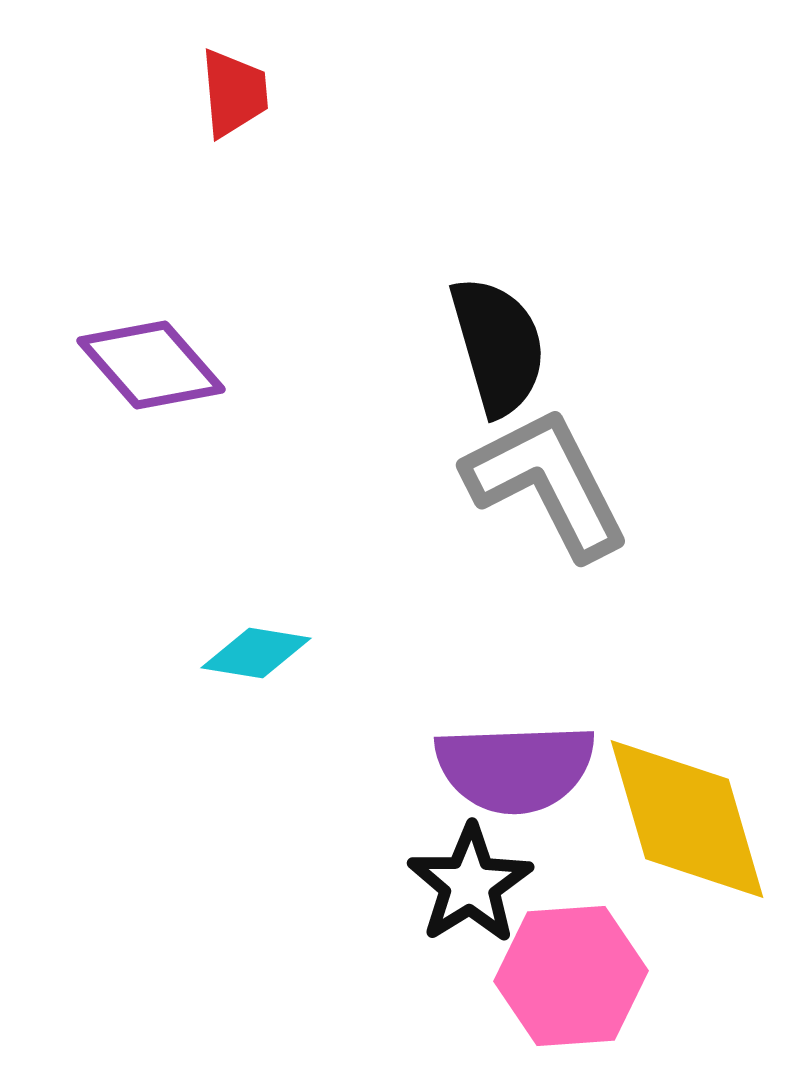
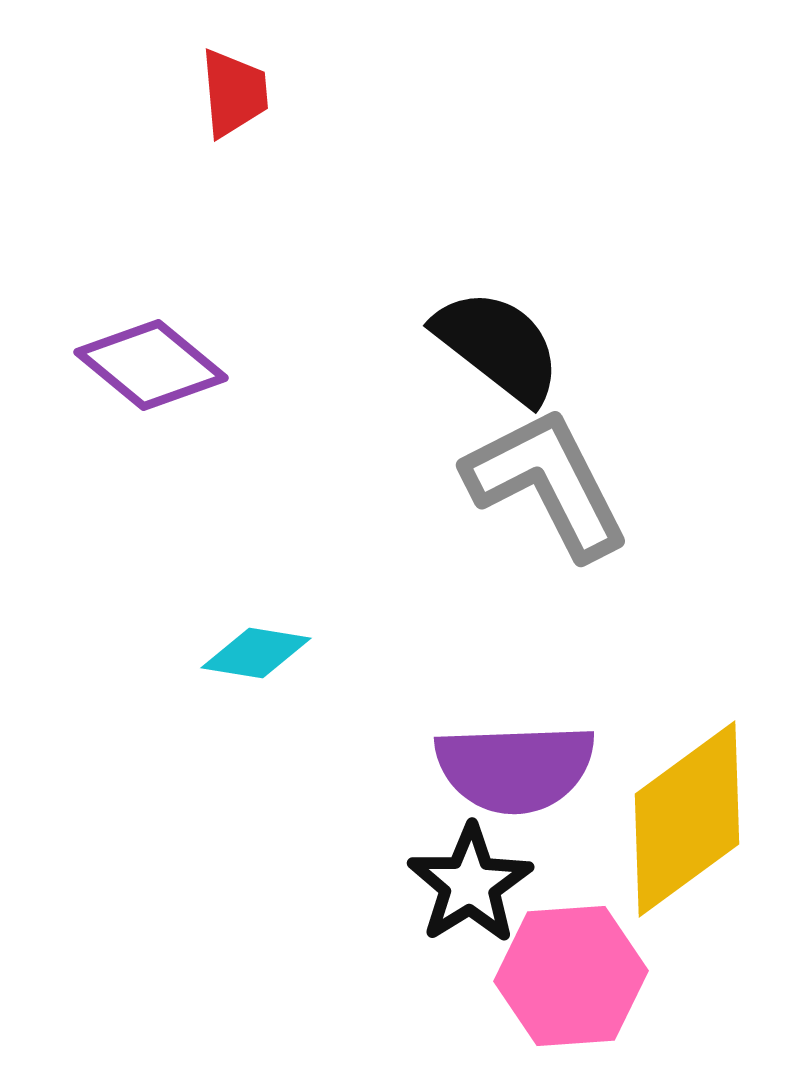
black semicircle: rotated 36 degrees counterclockwise
purple diamond: rotated 9 degrees counterclockwise
yellow diamond: rotated 70 degrees clockwise
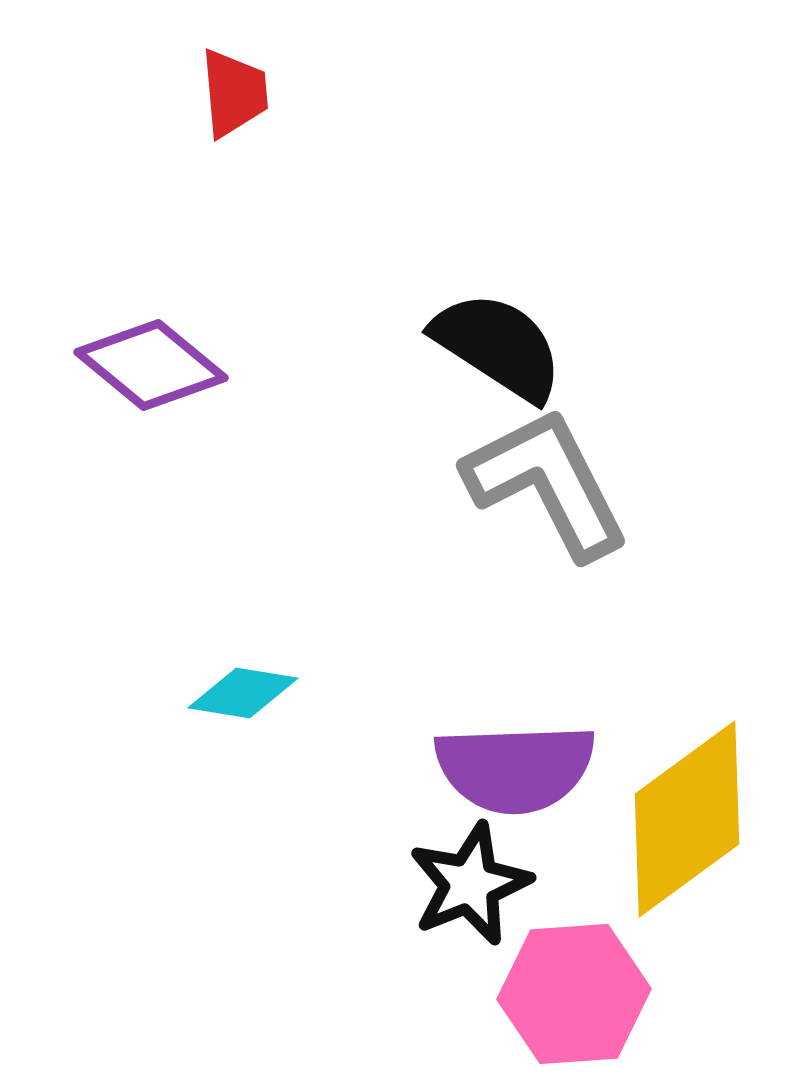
black semicircle: rotated 5 degrees counterclockwise
cyan diamond: moved 13 px left, 40 px down
black star: rotated 10 degrees clockwise
pink hexagon: moved 3 px right, 18 px down
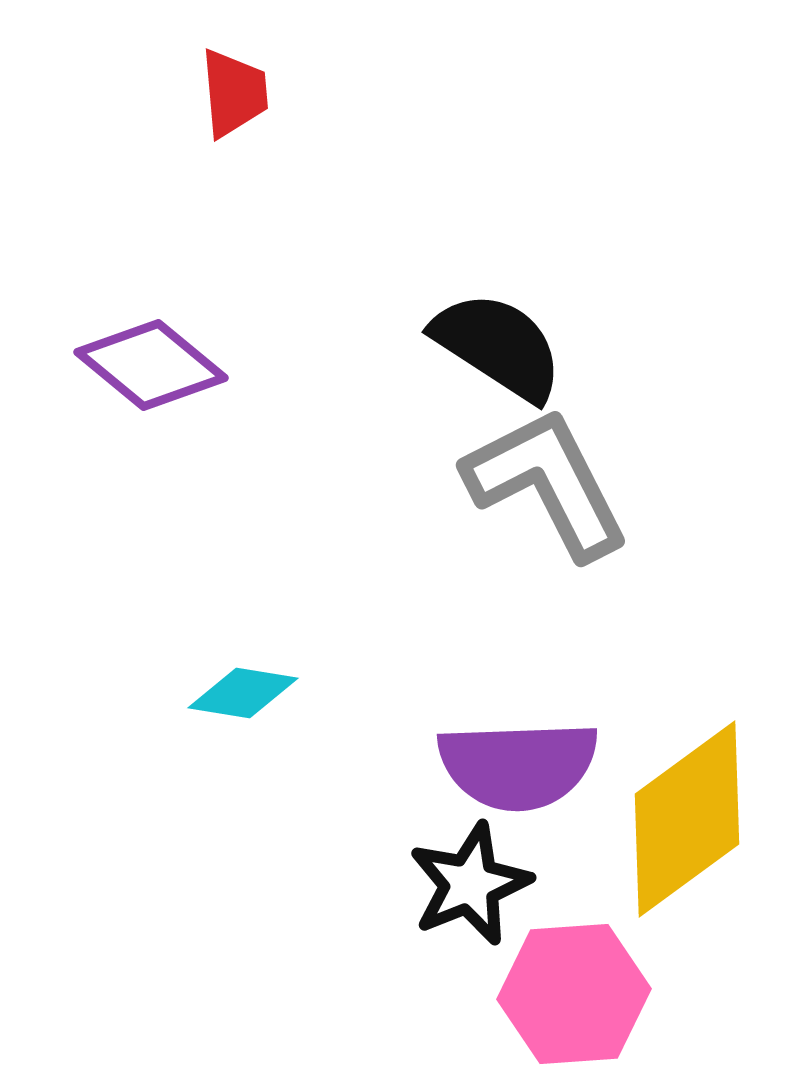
purple semicircle: moved 3 px right, 3 px up
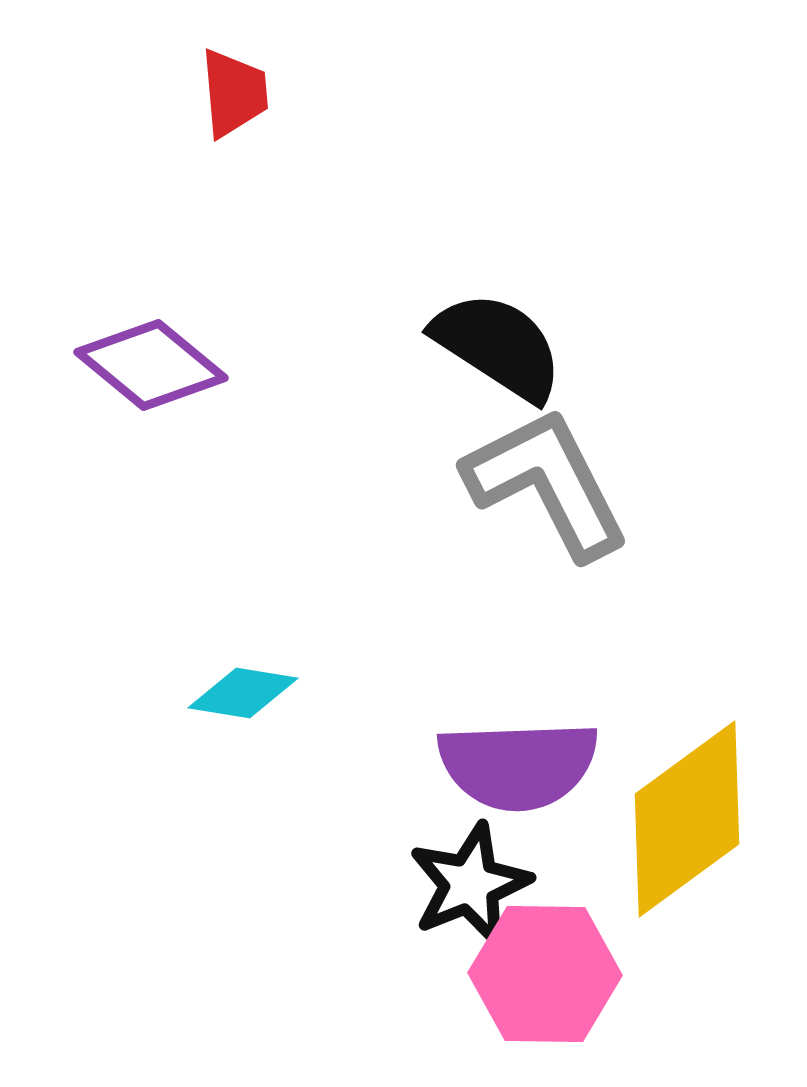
pink hexagon: moved 29 px left, 20 px up; rotated 5 degrees clockwise
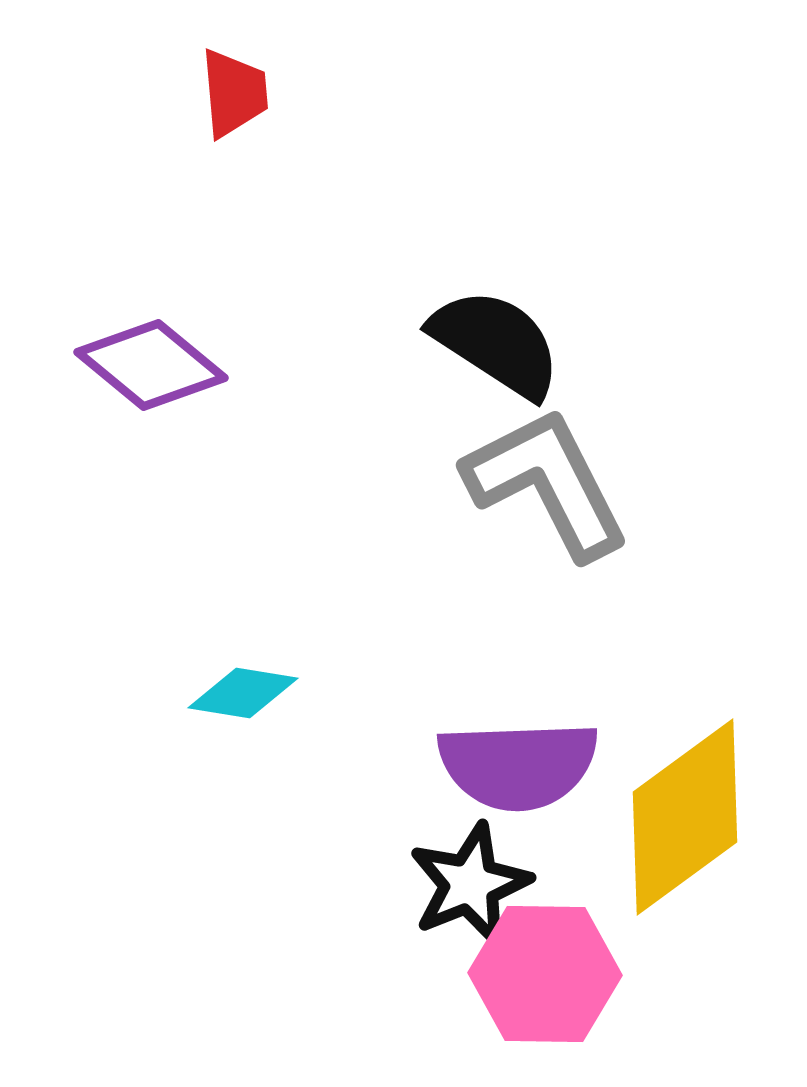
black semicircle: moved 2 px left, 3 px up
yellow diamond: moved 2 px left, 2 px up
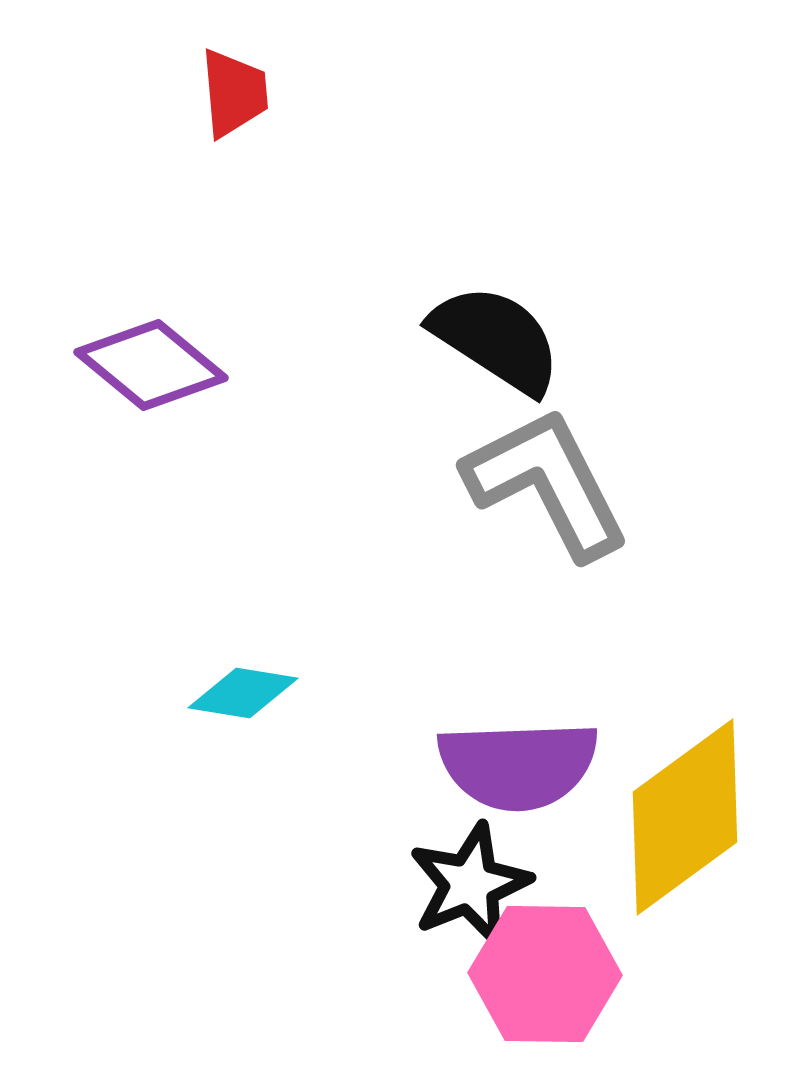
black semicircle: moved 4 px up
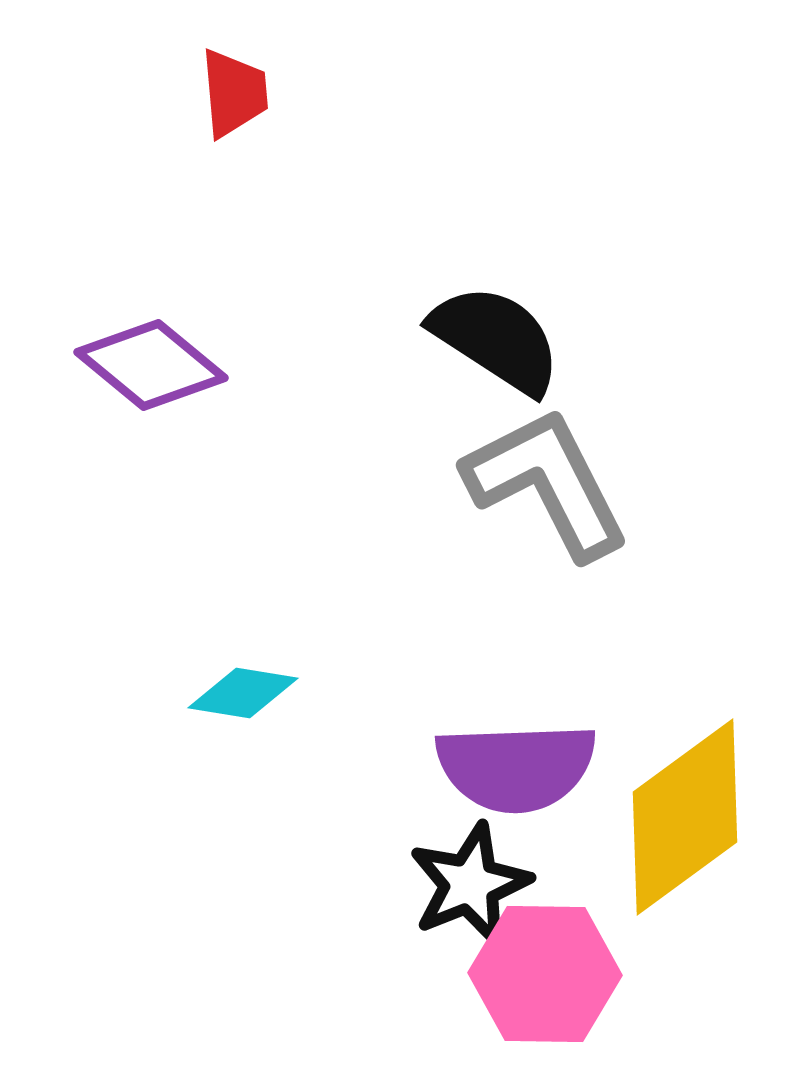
purple semicircle: moved 2 px left, 2 px down
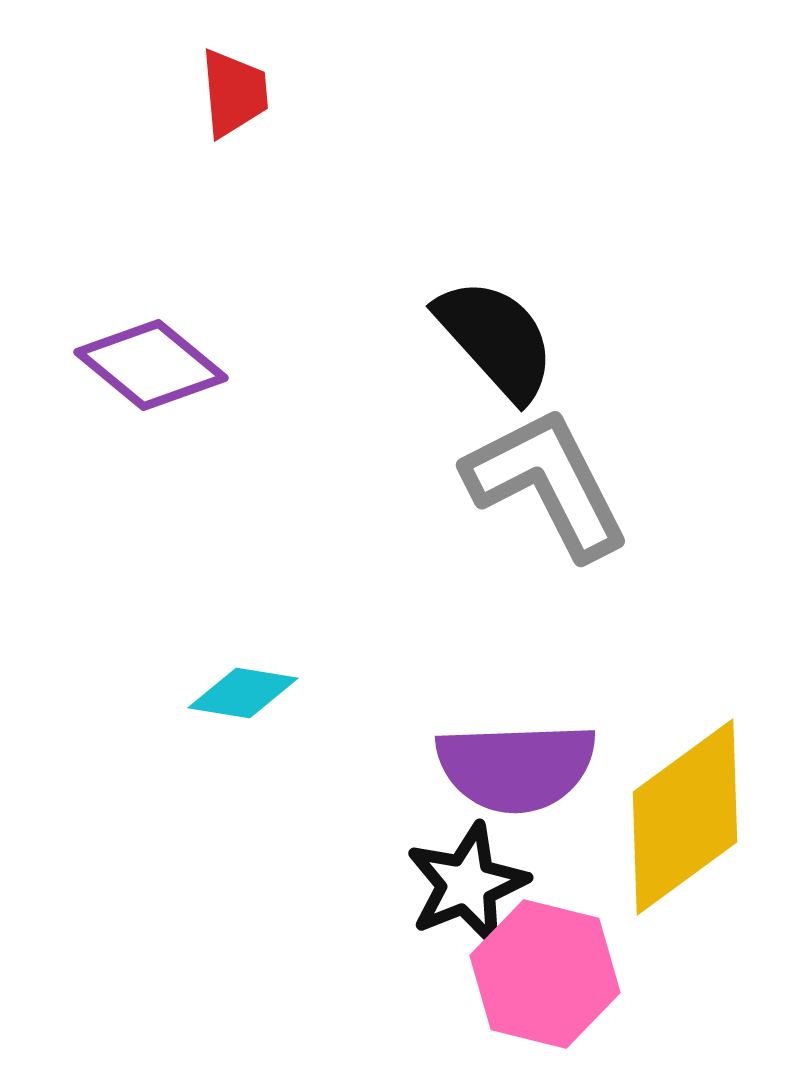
black semicircle: rotated 15 degrees clockwise
black star: moved 3 px left
pink hexagon: rotated 13 degrees clockwise
